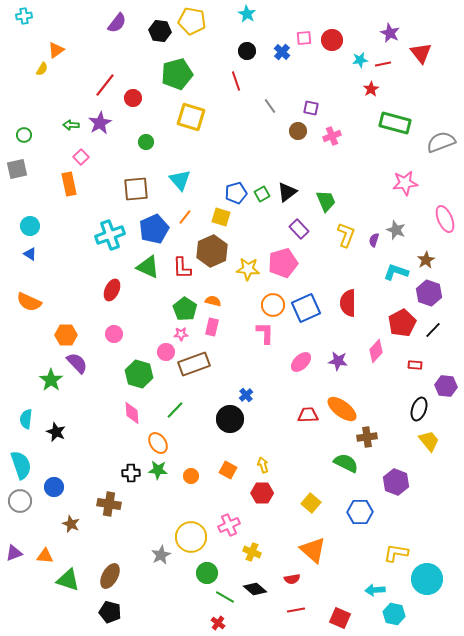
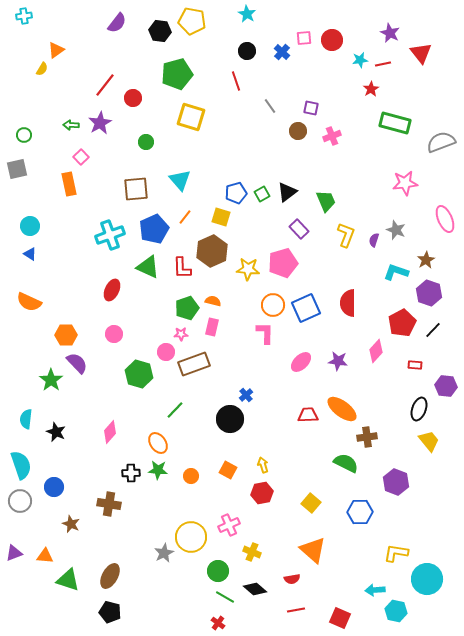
green pentagon at (185, 309): moved 2 px right, 1 px up; rotated 20 degrees clockwise
pink diamond at (132, 413): moved 22 px left, 19 px down; rotated 45 degrees clockwise
red hexagon at (262, 493): rotated 10 degrees counterclockwise
gray star at (161, 555): moved 3 px right, 2 px up
green circle at (207, 573): moved 11 px right, 2 px up
cyan hexagon at (394, 614): moved 2 px right, 3 px up
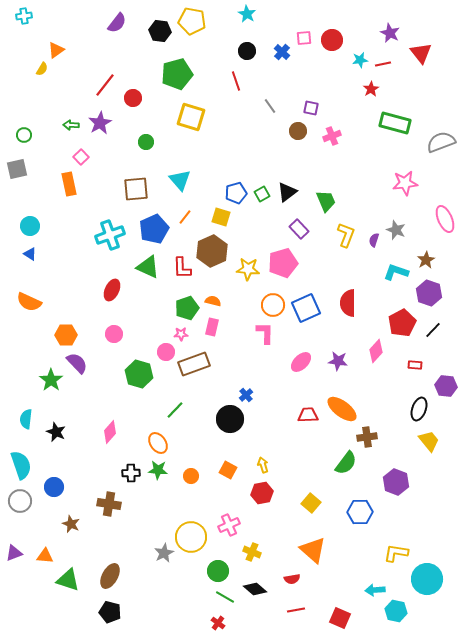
green semicircle at (346, 463): rotated 100 degrees clockwise
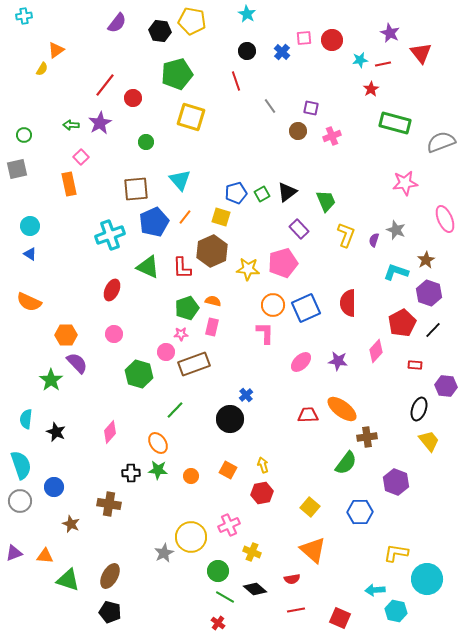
blue pentagon at (154, 229): moved 7 px up
yellow square at (311, 503): moved 1 px left, 4 px down
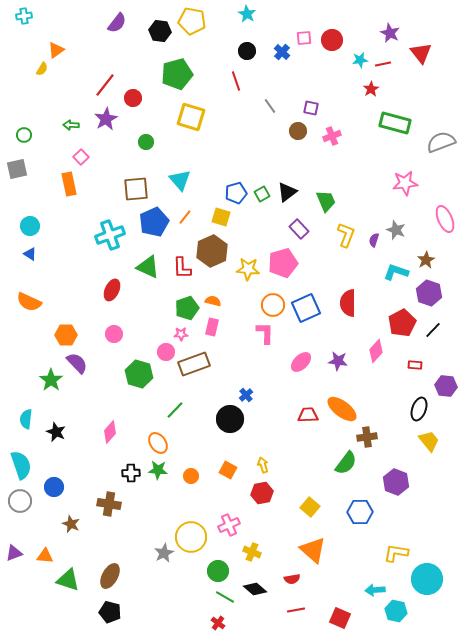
purple star at (100, 123): moved 6 px right, 4 px up
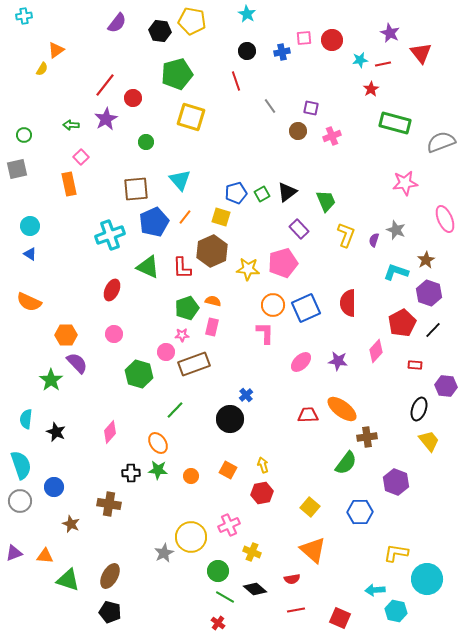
blue cross at (282, 52): rotated 35 degrees clockwise
pink star at (181, 334): moved 1 px right, 1 px down
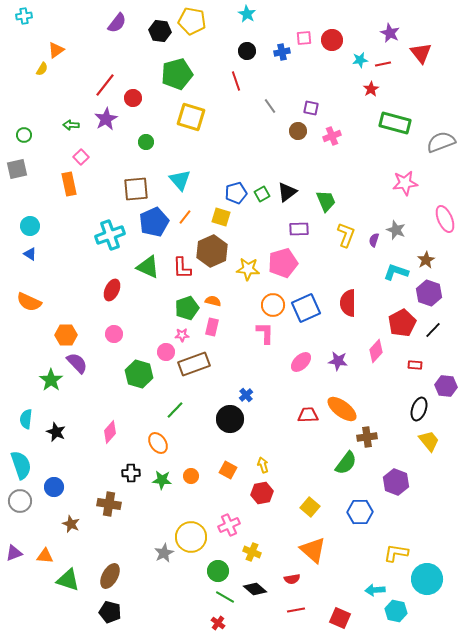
purple rectangle at (299, 229): rotated 48 degrees counterclockwise
green star at (158, 470): moved 4 px right, 10 px down
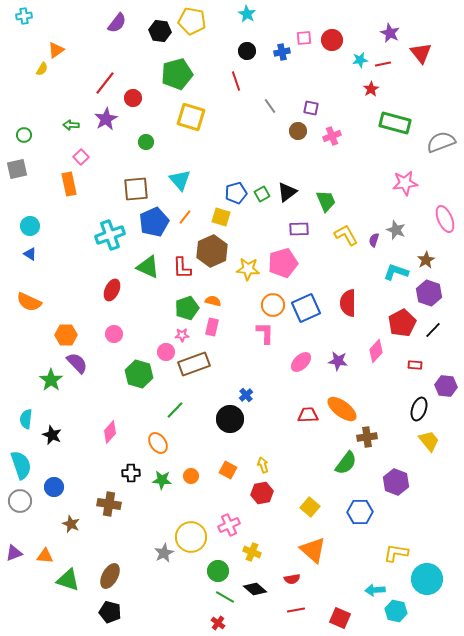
red line at (105, 85): moved 2 px up
yellow L-shape at (346, 235): rotated 50 degrees counterclockwise
black star at (56, 432): moved 4 px left, 3 px down
